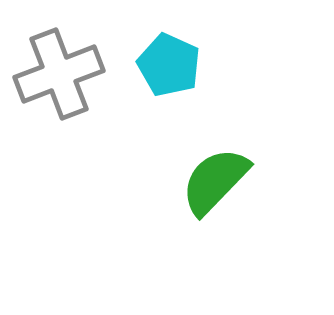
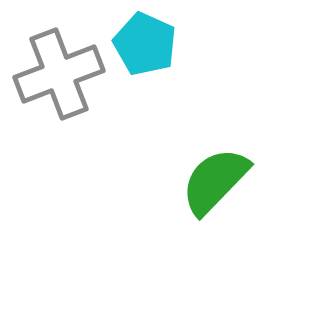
cyan pentagon: moved 24 px left, 21 px up
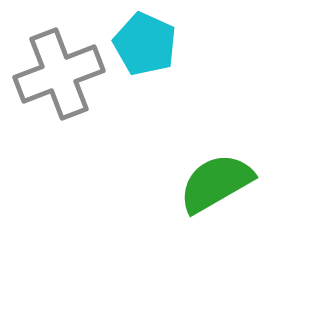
green semicircle: moved 1 px right, 2 px down; rotated 16 degrees clockwise
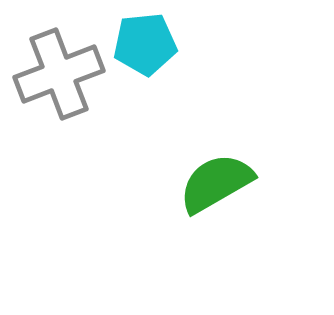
cyan pentagon: rotated 30 degrees counterclockwise
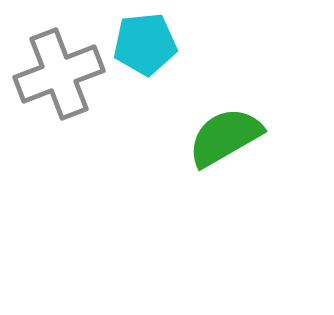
green semicircle: moved 9 px right, 46 px up
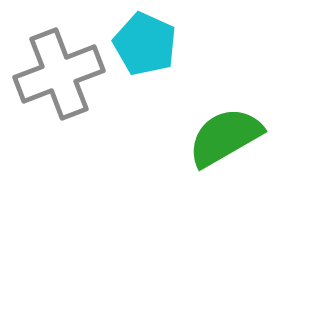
cyan pentagon: rotated 30 degrees clockwise
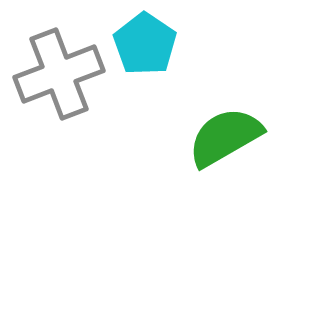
cyan pentagon: rotated 10 degrees clockwise
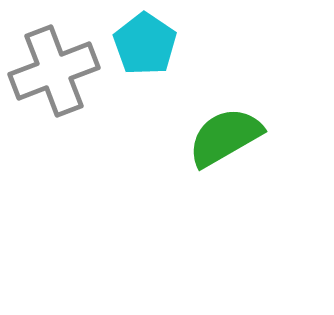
gray cross: moved 5 px left, 3 px up
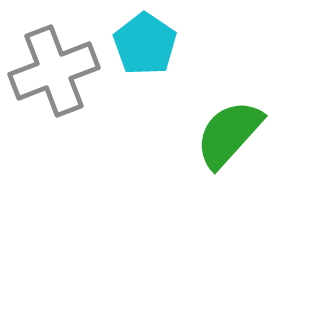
green semicircle: moved 4 px right, 3 px up; rotated 18 degrees counterclockwise
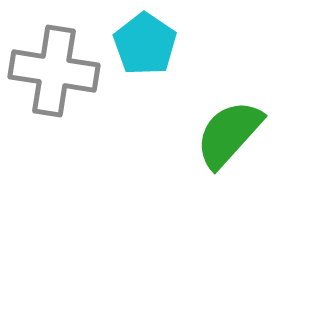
gray cross: rotated 30 degrees clockwise
